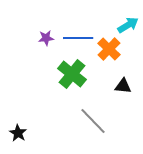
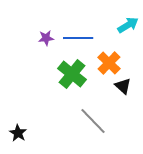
orange cross: moved 14 px down
black triangle: rotated 36 degrees clockwise
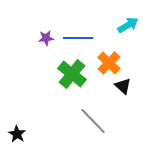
black star: moved 1 px left, 1 px down
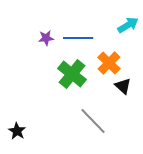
black star: moved 3 px up
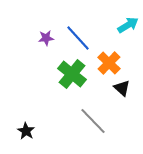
blue line: rotated 48 degrees clockwise
black triangle: moved 1 px left, 2 px down
black star: moved 9 px right
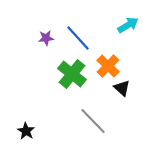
orange cross: moved 1 px left, 3 px down
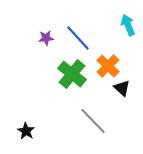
cyan arrow: rotated 80 degrees counterclockwise
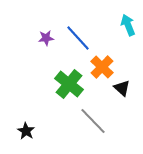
orange cross: moved 6 px left, 1 px down
green cross: moved 3 px left, 10 px down
